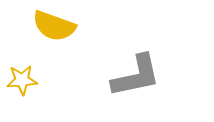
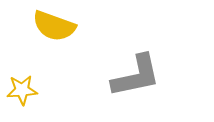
yellow star: moved 10 px down
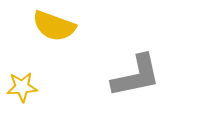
yellow star: moved 3 px up
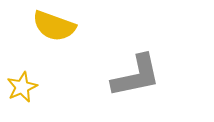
yellow star: rotated 20 degrees counterclockwise
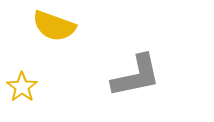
yellow star: rotated 12 degrees counterclockwise
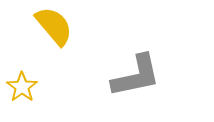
yellow semicircle: rotated 150 degrees counterclockwise
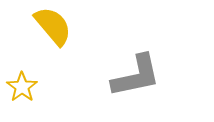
yellow semicircle: moved 1 px left
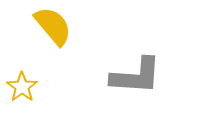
gray L-shape: rotated 16 degrees clockwise
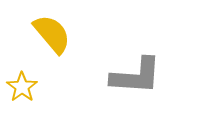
yellow semicircle: moved 1 px left, 8 px down
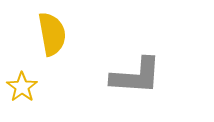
yellow semicircle: rotated 30 degrees clockwise
